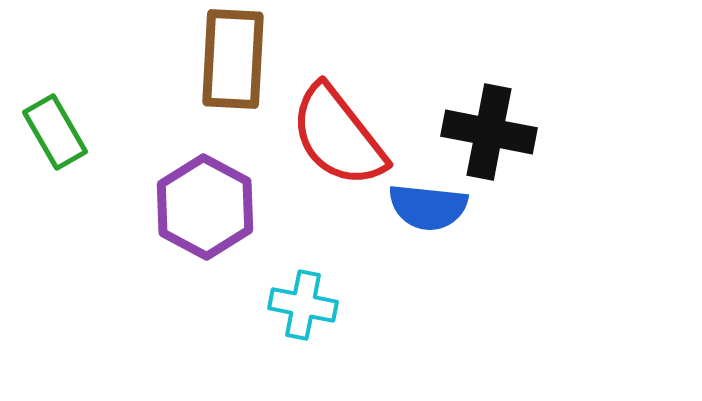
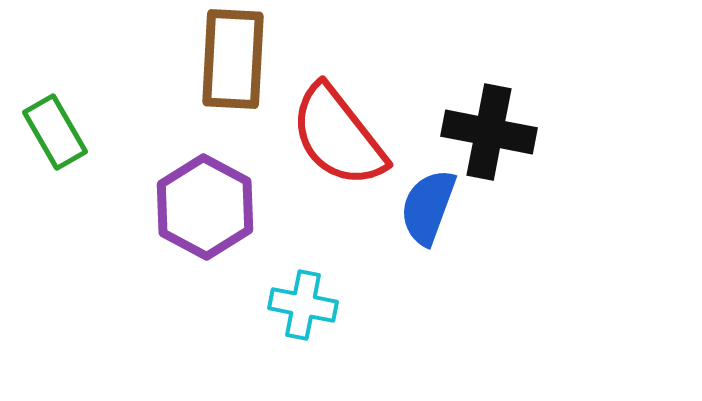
blue semicircle: rotated 104 degrees clockwise
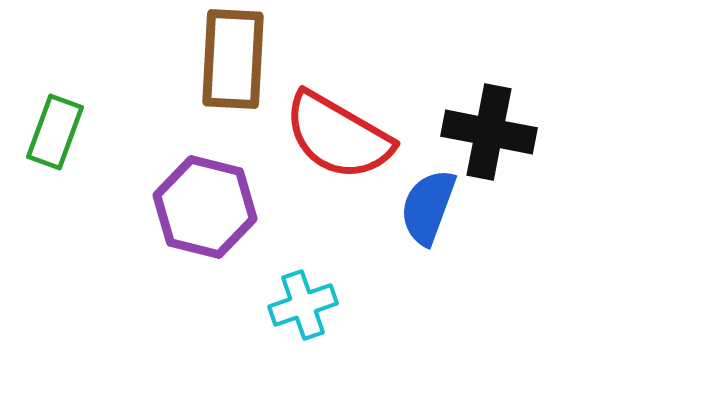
green rectangle: rotated 50 degrees clockwise
red semicircle: rotated 22 degrees counterclockwise
purple hexagon: rotated 14 degrees counterclockwise
cyan cross: rotated 30 degrees counterclockwise
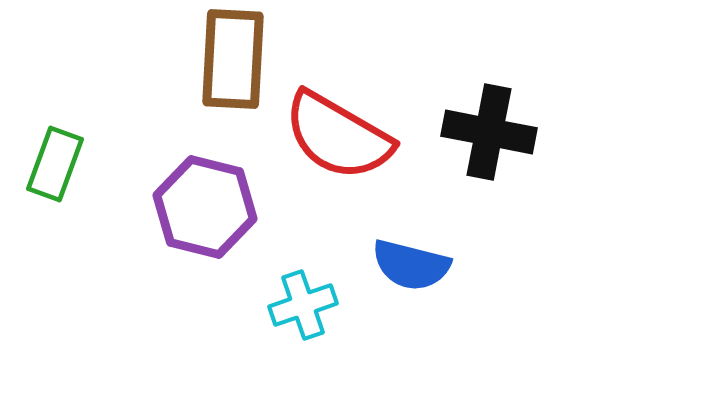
green rectangle: moved 32 px down
blue semicircle: moved 17 px left, 58 px down; rotated 96 degrees counterclockwise
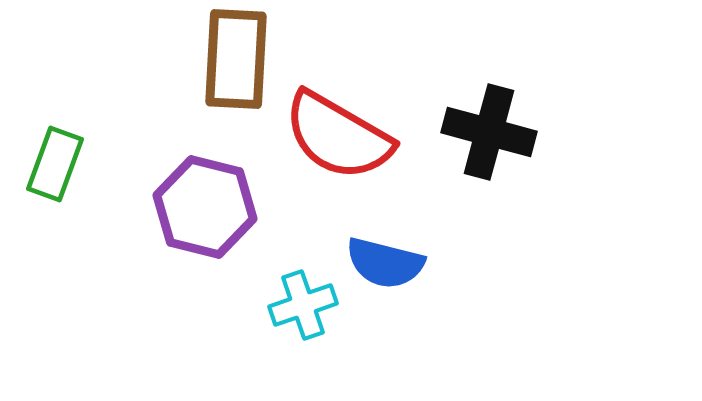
brown rectangle: moved 3 px right
black cross: rotated 4 degrees clockwise
blue semicircle: moved 26 px left, 2 px up
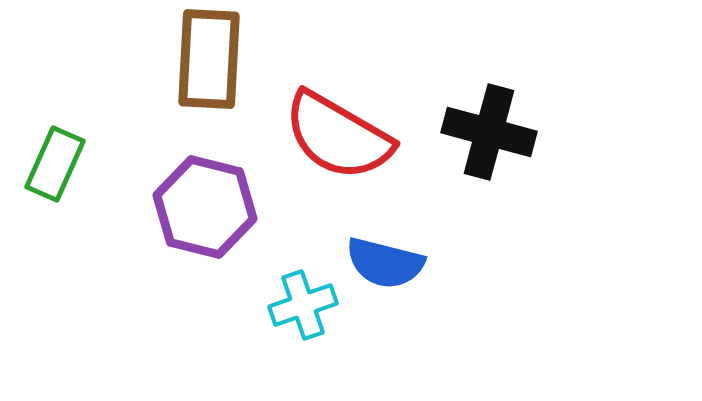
brown rectangle: moved 27 px left
green rectangle: rotated 4 degrees clockwise
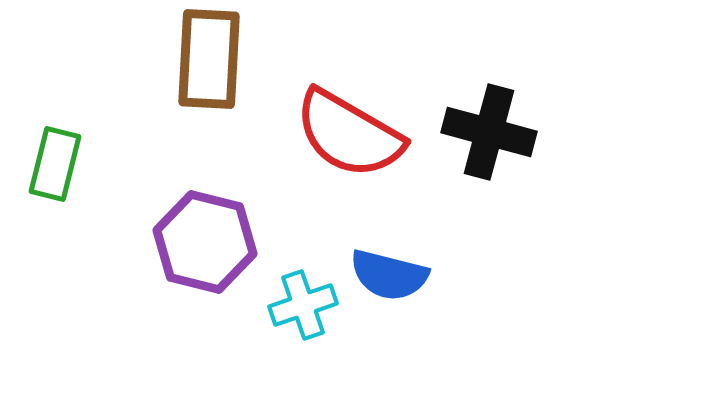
red semicircle: moved 11 px right, 2 px up
green rectangle: rotated 10 degrees counterclockwise
purple hexagon: moved 35 px down
blue semicircle: moved 4 px right, 12 px down
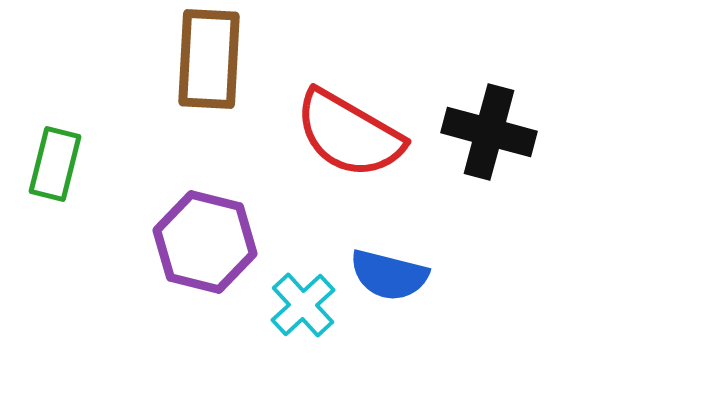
cyan cross: rotated 24 degrees counterclockwise
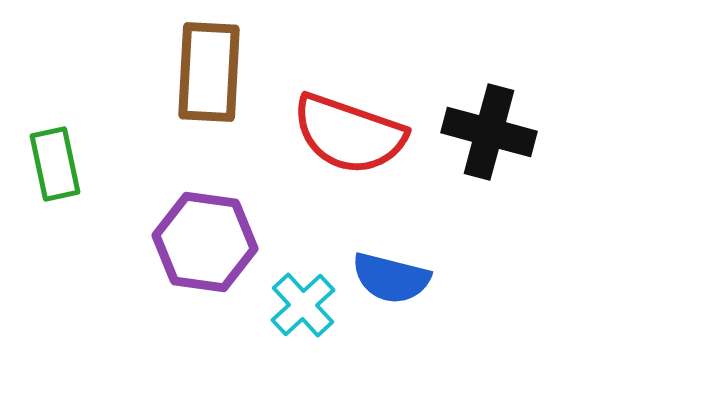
brown rectangle: moved 13 px down
red semicircle: rotated 11 degrees counterclockwise
green rectangle: rotated 26 degrees counterclockwise
purple hexagon: rotated 6 degrees counterclockwise
blue semicircle: moved 2 px right, 3 px down
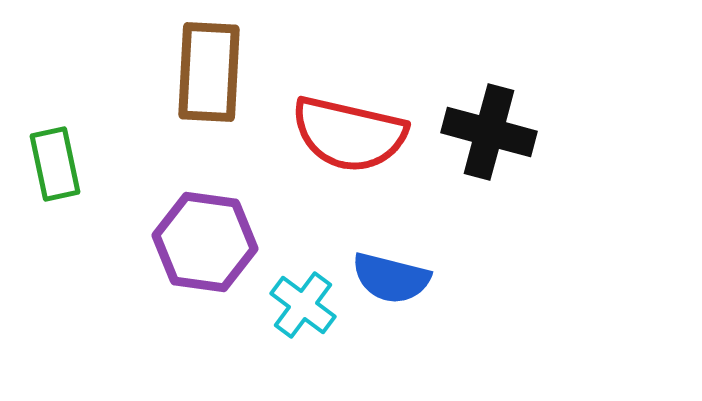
red semicircle: rotated 6 degrees counterclockwise
cyan cross: rotated 10 degrees counterclockwise
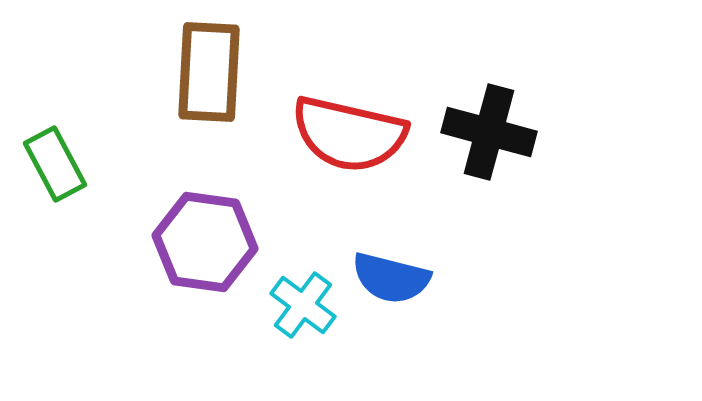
green rectangle: rotated 16 degrees counterclockwise
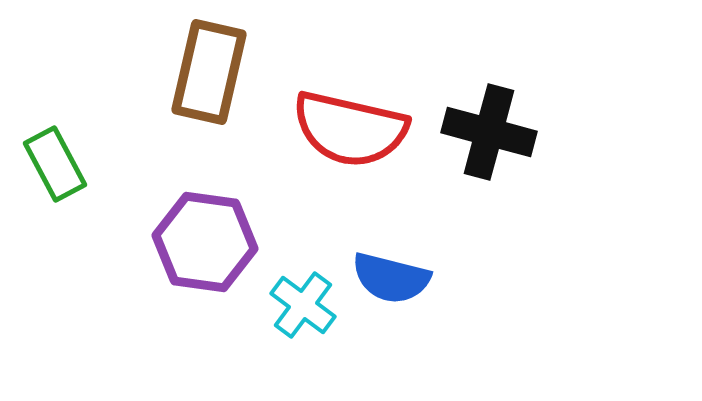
brown rectangle: rotated 10 degrees clockwise
red semicircle: moved 1 px right, 5 px up
